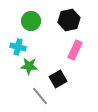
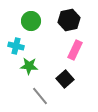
cyan cross: moved 2 px left, 1 px up
black square: moved 7 px right; rotated 12 degrees counterclockwise
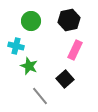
green star: rotated 18 degrees clockwise
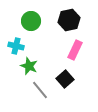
gray line: moved 6 px up
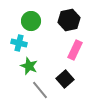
cyan cross: moved 3 px right, 3 px up
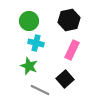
green circle: moved 2 px left
cyan cross: moved 17 px right
pink rectangle: moved 3 px left
gray line: rotated 24 degrees counterclockwise
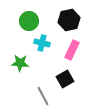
cyan cross: moved 6 px right
green star: moved 9 px left, 3 px up; rotated 18 degrees counterclockwise
black square: rotated 12 degrees clockwise
gray line: moved 3 px right, 6 px down; rotated 36 degrees clockwise
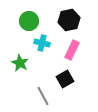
green star: rotated 24 degrees clockwise
